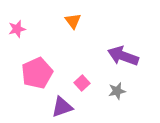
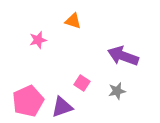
orange triangle: rotated 36 degrees counterclockwise
pink star: moved 21 px right, 11 px down
pink pentagon: moved 9 px left, 28 px down
pink square: rotated 14 degrees counterclockwise
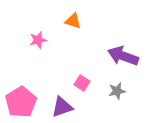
pink pentagon: moved 7 px left, 1 px down; rotated 8 degrees counterclockwise
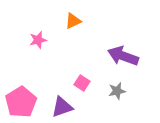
orange triangle: rotated 42 degrees counterclockwise
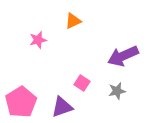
purple arrow: rotated 44 degrees counterclockwise
